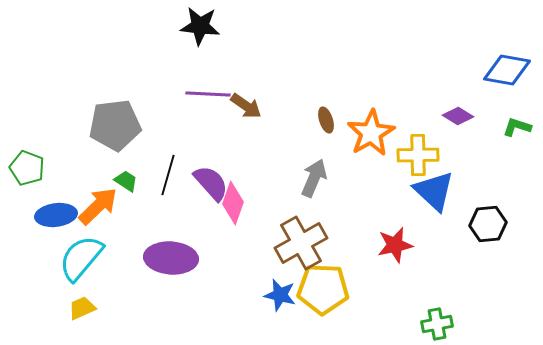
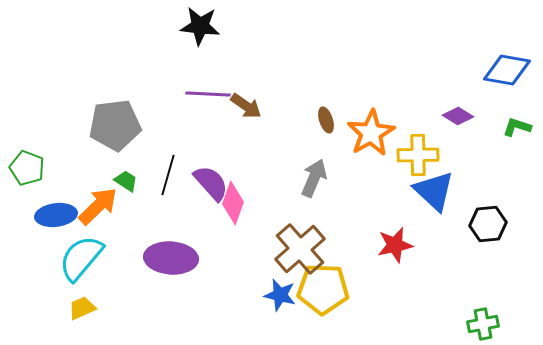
brown cross: moved 1 px left, 6 px down; rotated 12 degrees counterclockwise
green cross: moved 46 px right
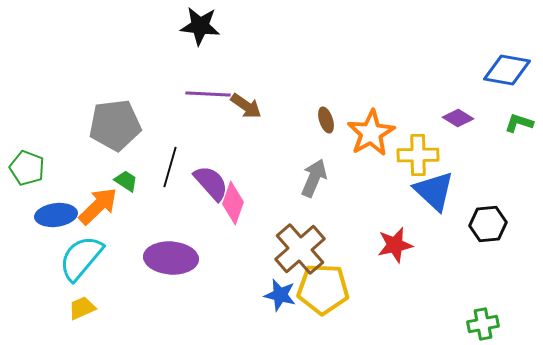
purple diamond: moved 2 px down
green L-shape: moved 2 px right, 4 px up
black line: moved 2 px right, 8 px up
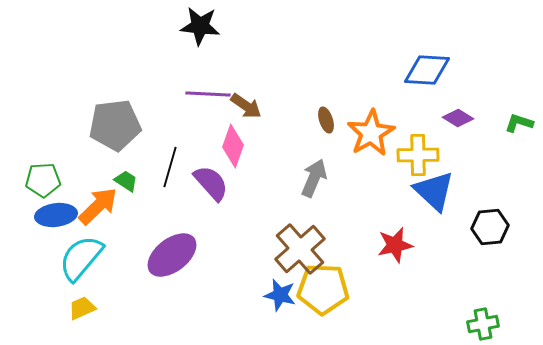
blue diamond: moved 80 px left; rotated 6 degrees counterclockwise
green pentagon: moved 16 px right, 12 px down; rotated 24 degrees counterclockwise
pink diamond: moved 57 px up
black hexagon: moved 2 px right, 3 px down
purple ellipse: moved 1 px right, 3 px up; rotated 42 degrees counterclockwise
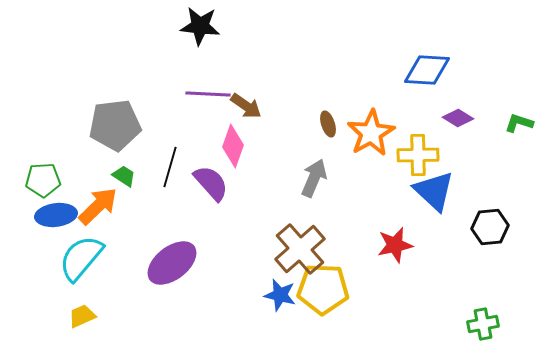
brown ellipse: moved 2 px right, 4 px down
green trapezoid: moved 2 px left, 5 px up
purple ellipse: moved 8 px down
yellow trapezoid: moved 8 px down
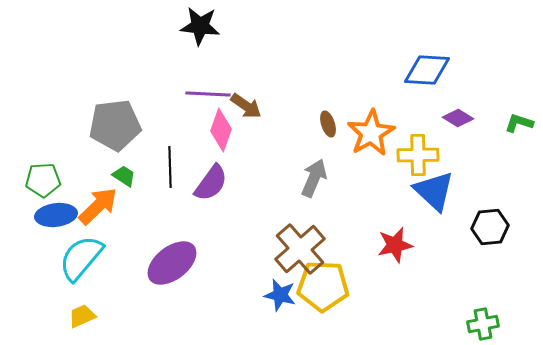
pink diamond: moved 12 px left, 16 px up
black line: rotated 18 degrees counterclockwise
purple semicircle: rotated 78 degrees clockwise
yellow pentagon: moved 3 px up
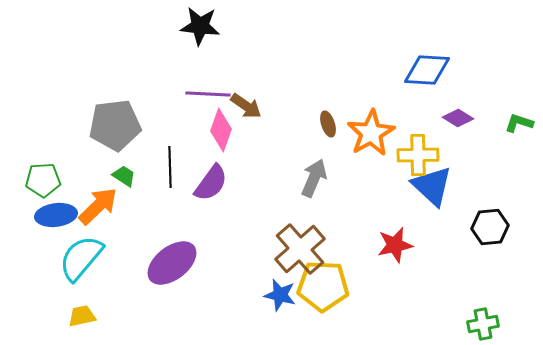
blue triangle: moved 2 px left, 5 px up
yellow trapezoid: rotated 12 degrees clockwise
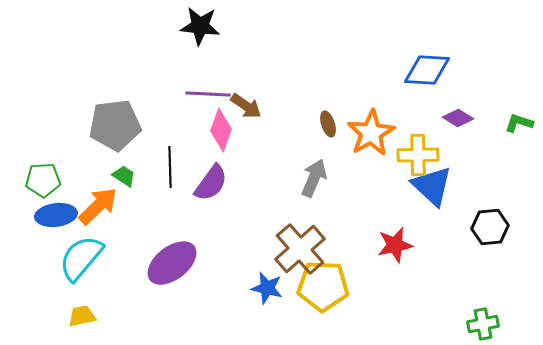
blue star: moved 13 px left, 7 px up
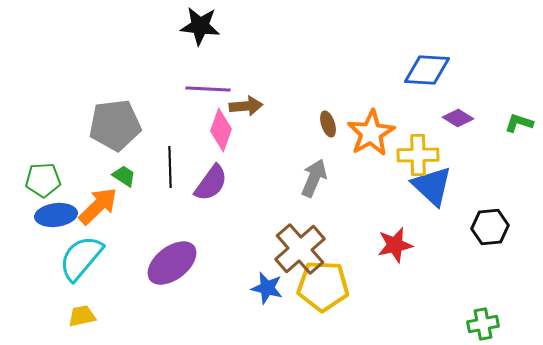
purple line: moved 5 px up
brown arrow: rotated 40 degrees counterclockwise
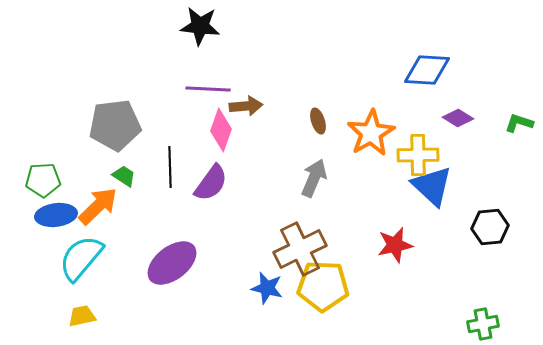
brown ellipse: moved 10 px left, 3 px up
brown cross: rotated 15 degrees clockwise
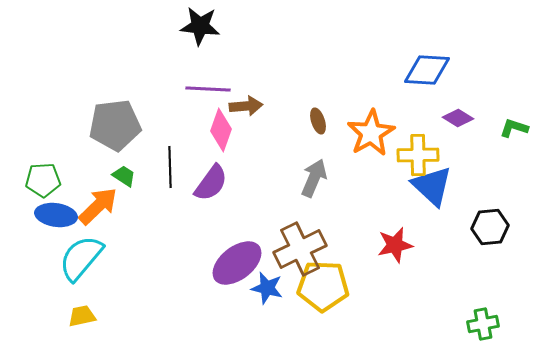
green L-shape: moved 5 px left, 5 px down
blue ellipse: rotated 15 degrees clockwise
purple ellipse: moved 65 px right
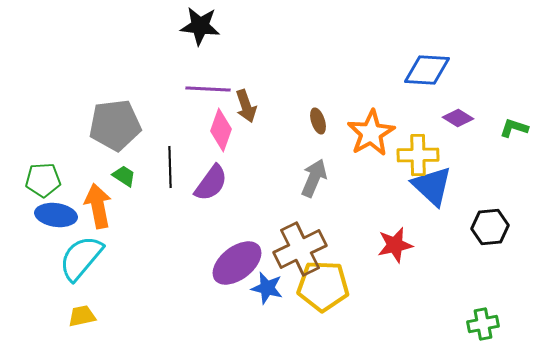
brown arrow: rotated 76 degrees clockwise
orange arrow: rotated 57 degrees counterclockwise
